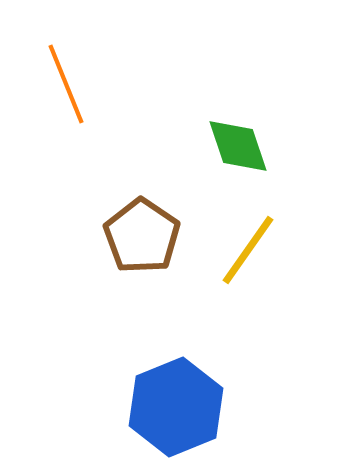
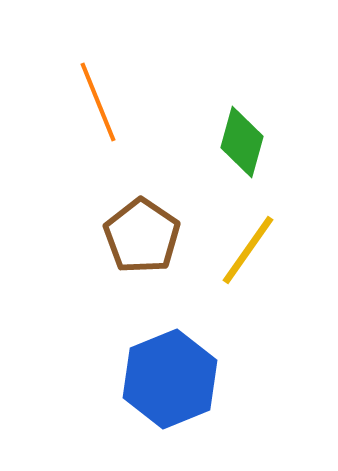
orange line: moved 32 px right, 18 px down
green diamond: moved 4 px right, 4 px up; rotated 34 degrees clockwise
blue hexagon: moved 6 px left, 28 px up
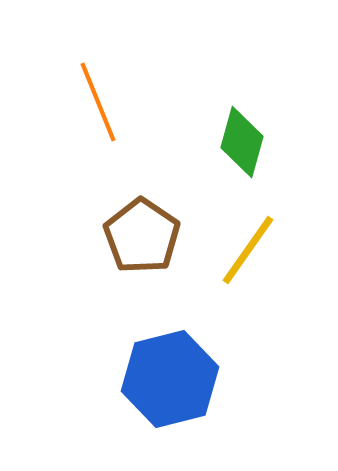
blue hexagon: rotated 8 degrees clockwise
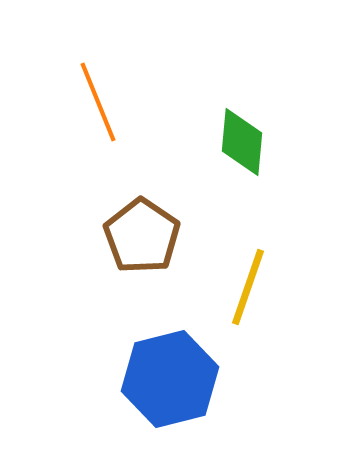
green diamond: rotated 10 degrees counterclockwise
yellow line: moved 37 px down; rotated 16 degrees counterclockwise
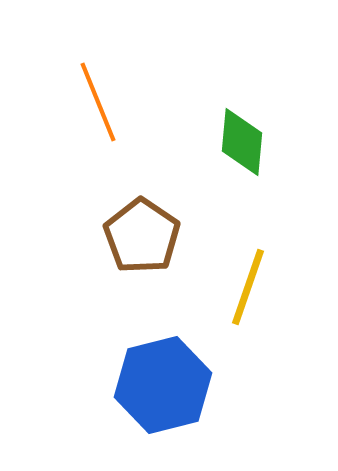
blue hexagon: moved 7 px left, 6 px down
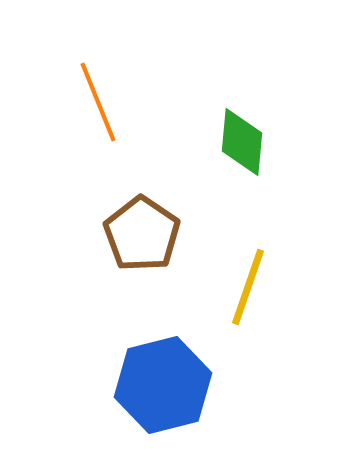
brown pentagon: moved 2 px up
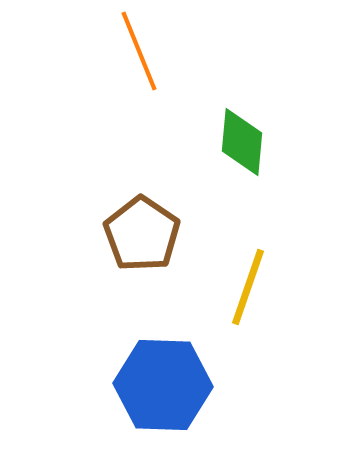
orange line: moved 41 px right, 51 px up
blue hexagon: rotated 16 degrees clockwise
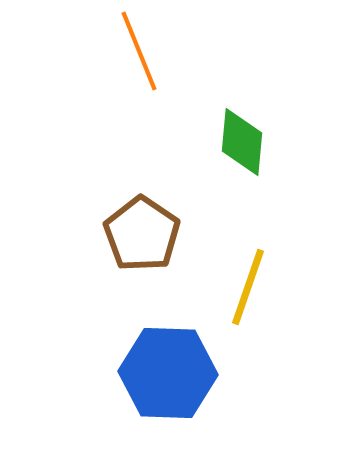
blue hexagon: moved 5 px right, 12 px up
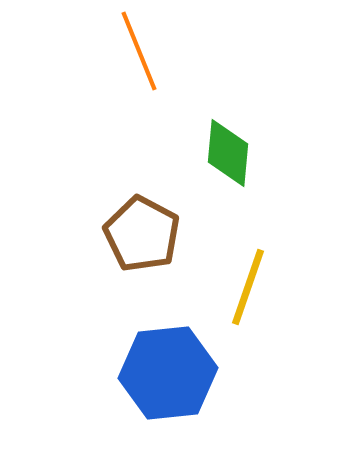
green diamond: moved 14 px left, 11 px down
brown pentagon: rotated 6 degrees counterclockwise
blue hexagon: rotated 8 degrees counterclockwise
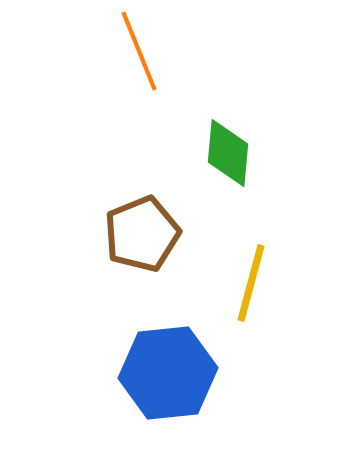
brown pentagon: rotated 22 degrees clockwise
yellow line: moved 3 px right, 4 px up; rotated 4 degrees counterclockwise
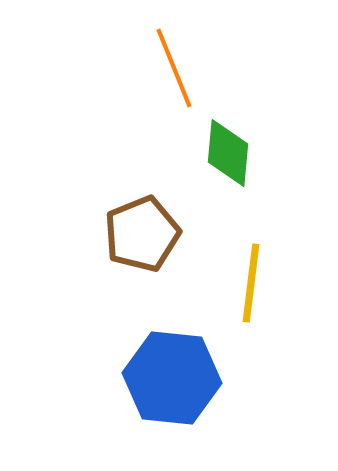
orange line: moved 35 px right, 17 px down
yellow line: rotated 8 degrees counterclockwise
blue hexagon: moved 4 px right, 5 px down; rotated 12 degrees clockwise
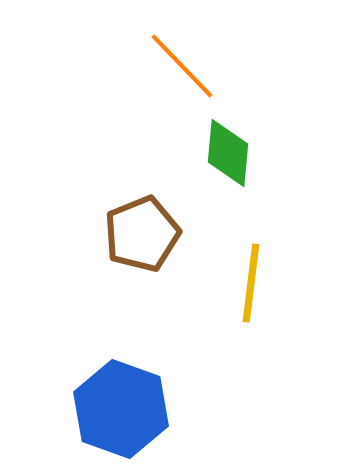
orange line: moved 8 px right, 2 px up; rotated 22 degrees counterclockwise
blue hexagon: moved 51 px left, 31 px down; rotated 14 degrees clockwise
